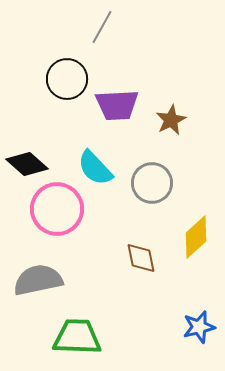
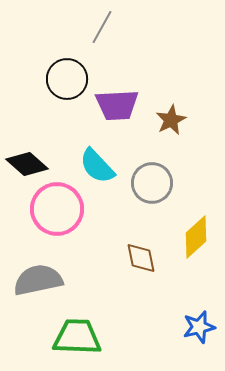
cyan semicircle: moved 2 px right, 2 px up
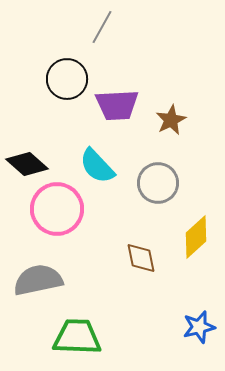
gray circle: moved 6 px right
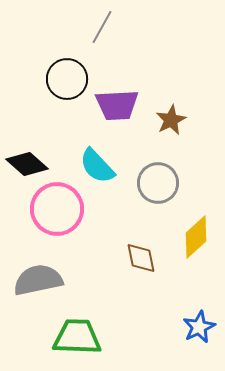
blue star: rotated 12 degrees counterclockwise
